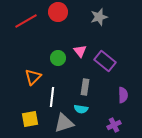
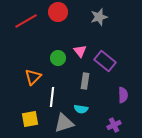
gray rectangle: moved 6 px up
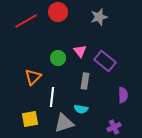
purple cross: moved 2 px down
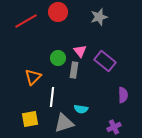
gray rectangle: moved 11 px left, 11 px up
